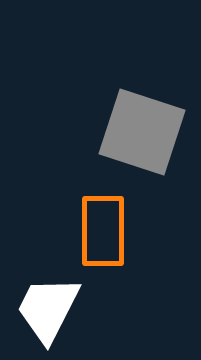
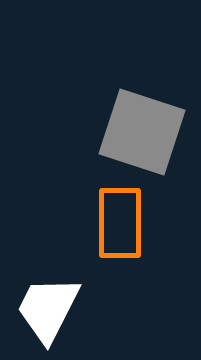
orange rectangle: moved 17 px right, 8 px up
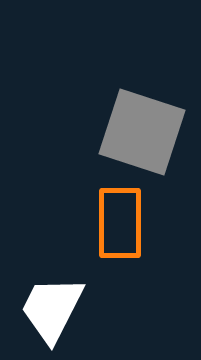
white trapezoid: moved 4 px right
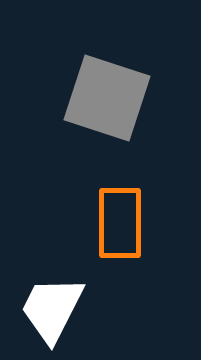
gray square: moved 35 px left, 34 px up
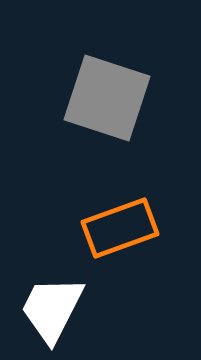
orange rectangle: moved 5 px down; rotated 70 degrees clockwise
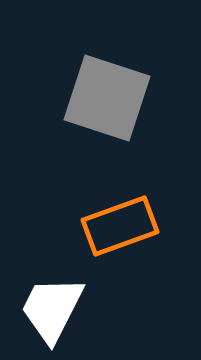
orange rectangle: moved 2 px up
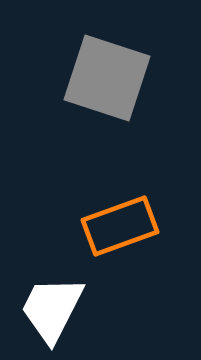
gray square: moved 20 px up
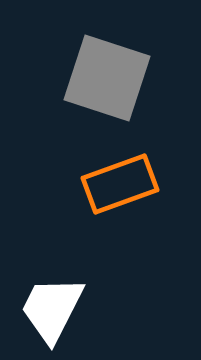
orange rectangle: moved 42 px up
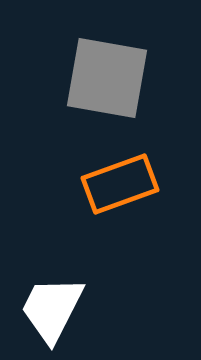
gray square: rotated 8 degrees counterclockwise
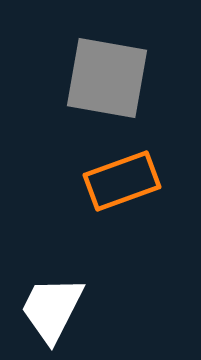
orange rectangle: moved 2 px right, 3 px up
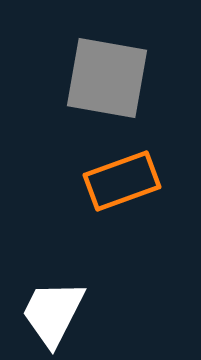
white trapezoid: moved 1 px right, 4 px down
